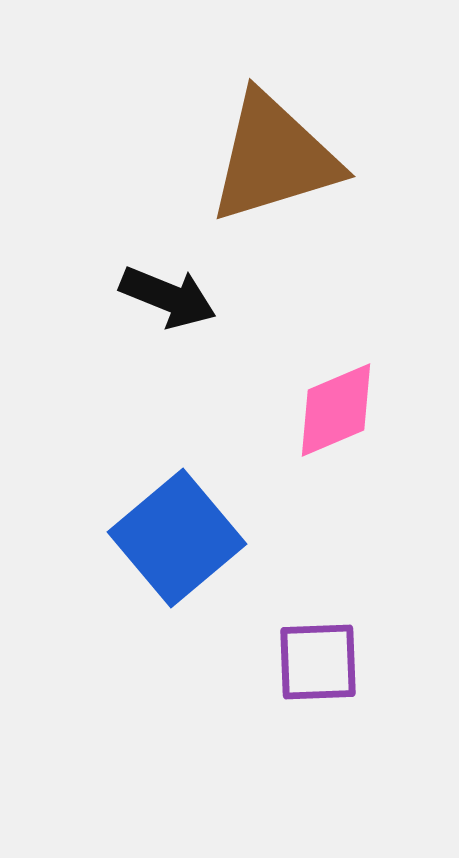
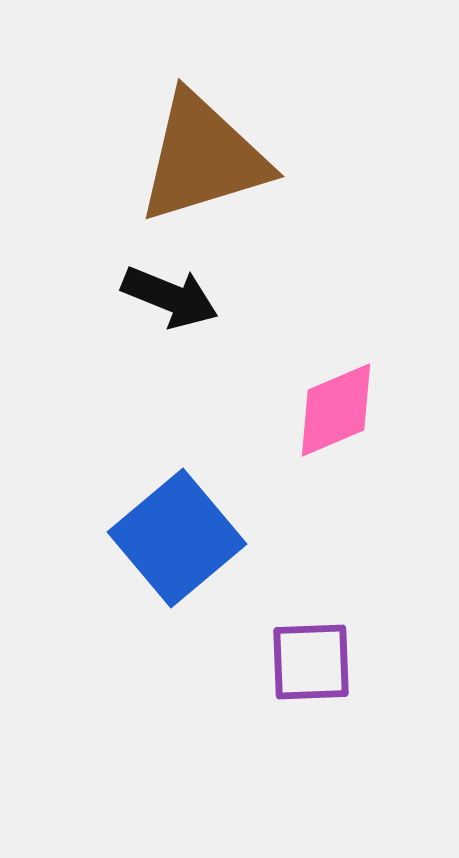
brown triangle: moved 71 px left
black arrow: moved 2 px right
purple square: moved 7 px left
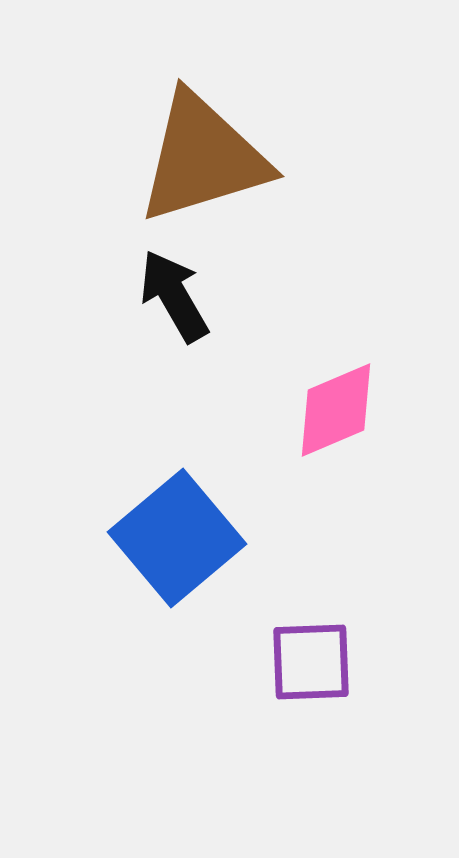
black arrow: moved 4 px right, 1 px up; rotated 142 degrees counterclockwise
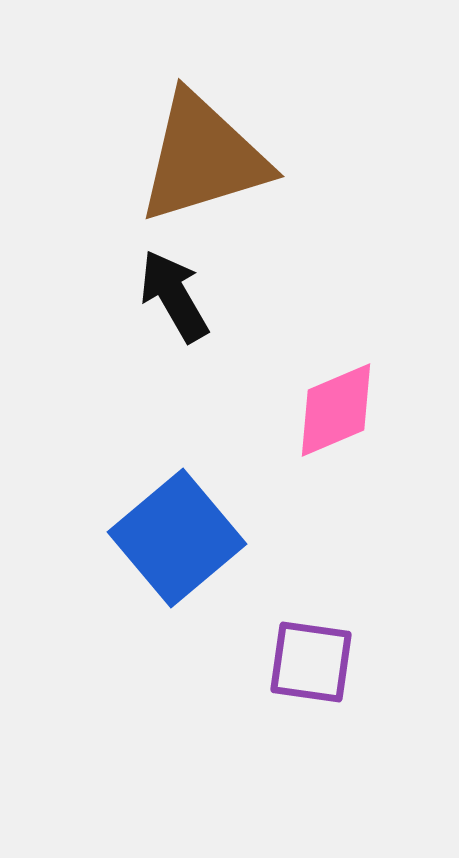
purple square: rotated 10 degrees clockwise
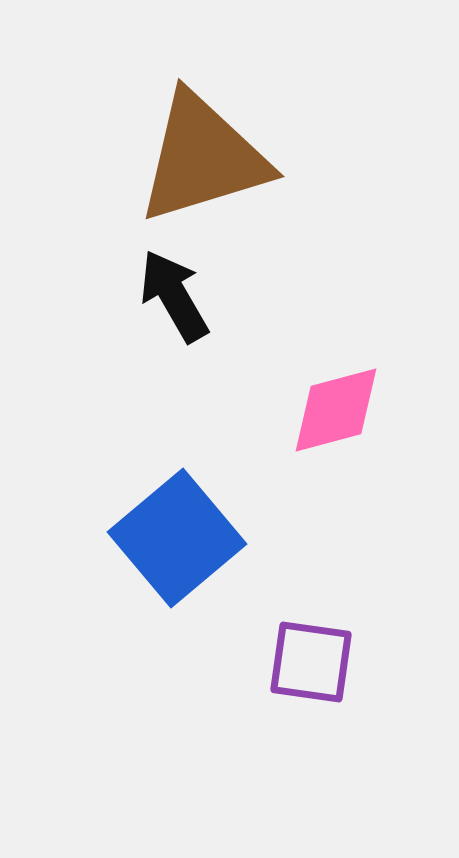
pink diamond: rotated 8 degrees clockwise
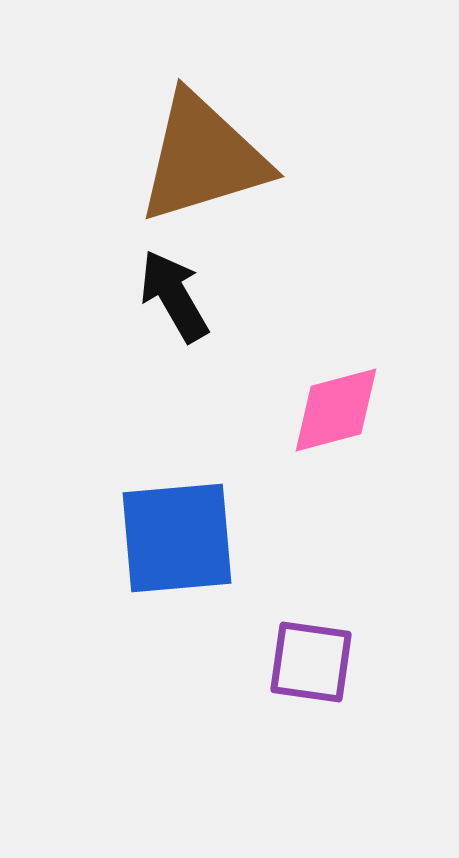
blue square: rotated 35 degrees clockwise
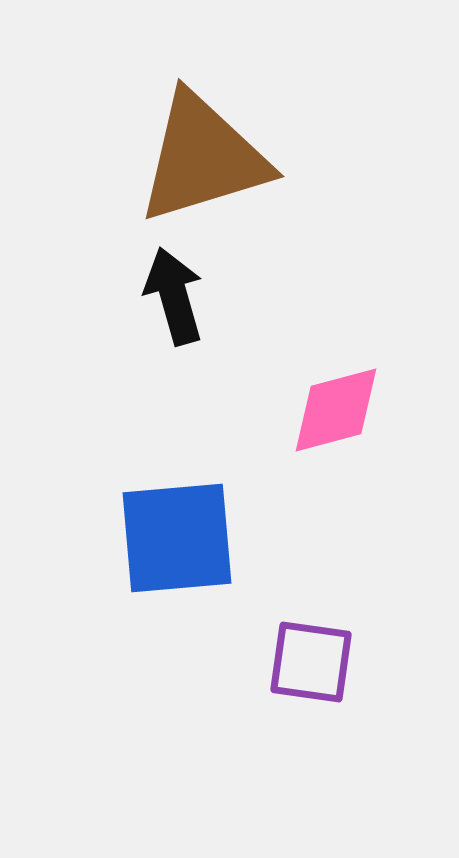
black arrow: rotated 14 degrees clockwise
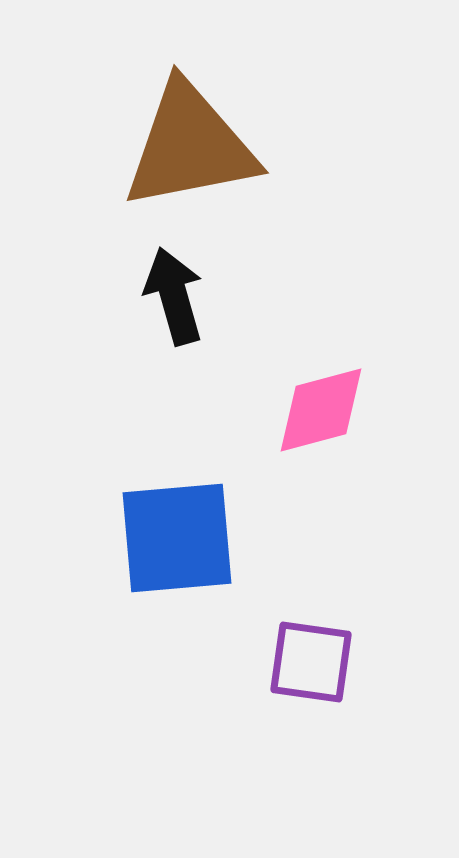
brown triangle: moved 13 px left, 12 px up; rotated 6 degrees clockwise
pink diamond: moved 15 px left
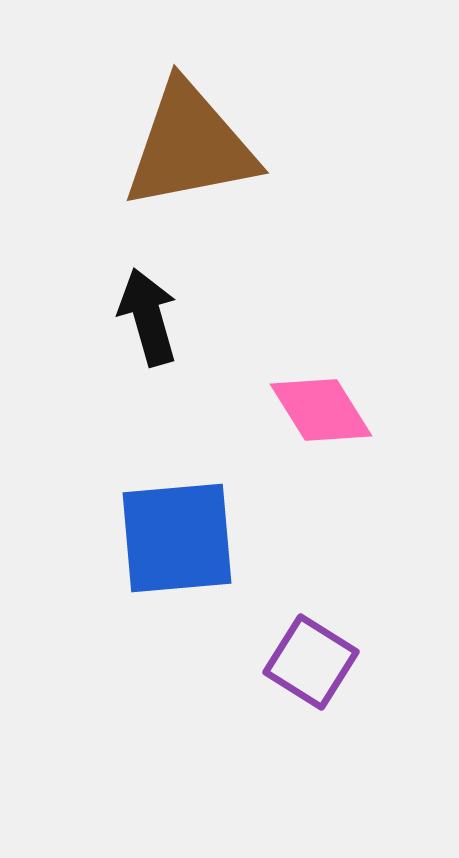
black arrow: moved 26 px left, 21 px down
pink diamond: rotated 73 degrees clockwise
purple square: rotated 24 degrees clockwise
